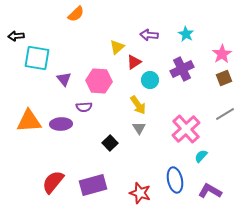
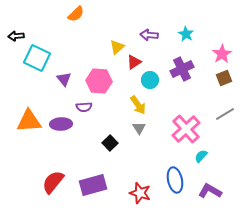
cyan square: rotated 16 degrees clockwise
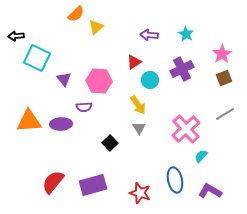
yellow triangle: moved 21 px left, 20 px up
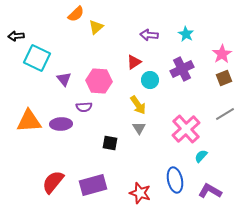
black square: rotated 35 degrees counterclockwise
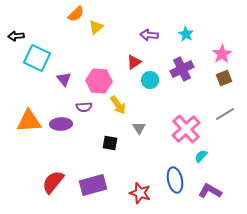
yellow arrow: moved 20 px left
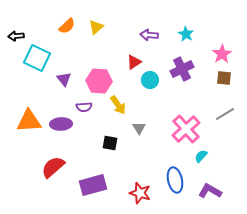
orange semicircle: moved 9 px left, 12 px down
brown square: rotated 28 degrees clockwise
red semicircle: moved 15 px up; rotated 10 degrees clockwise
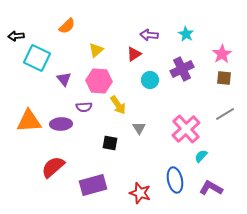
yellow triangle: moved 23 px down
red triangle: moved 8 px up
purple L-shape: moved 1 px right, 3 px up
